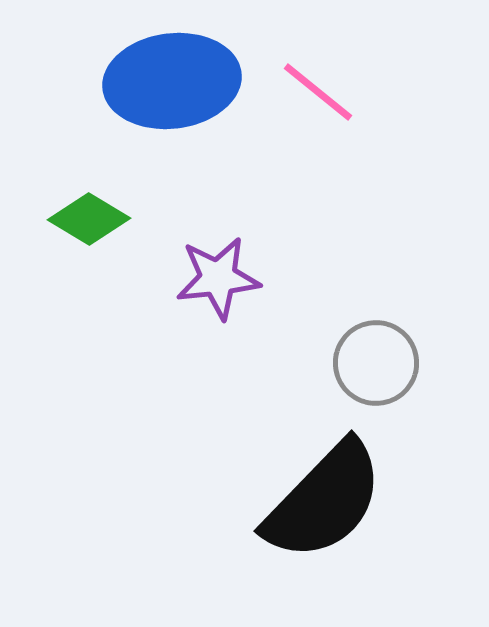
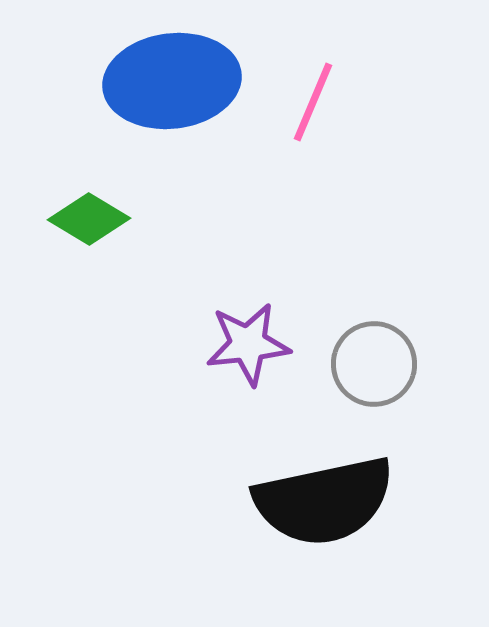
pink line: moved 5 px left, 10 px down; rotated 74 degrees clockwise
purple star: moved 30 px right, 66 px down
gray circle: moved 2 px left, 1 px down
black semicircle: rotated 34 degrees clockwise
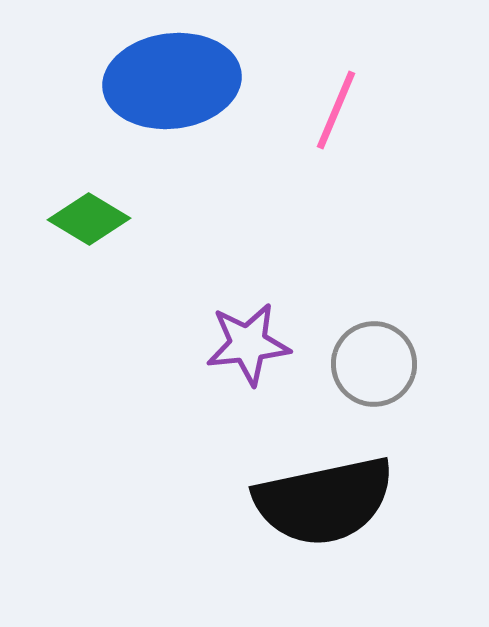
pink line: moved 23 px right, 8 px down
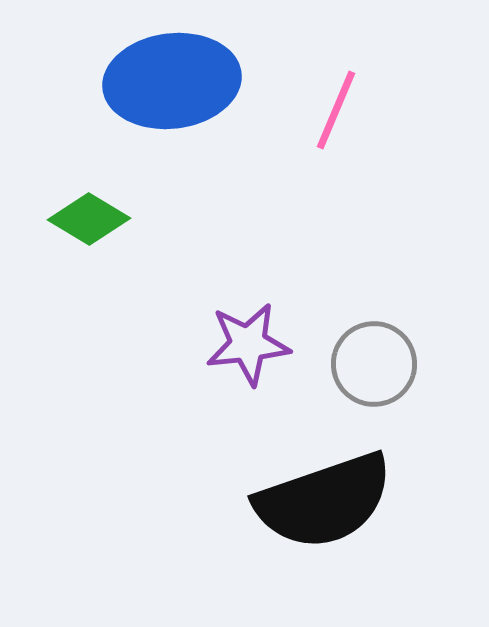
black semicircle: rotated 7 degrees counterclockwise
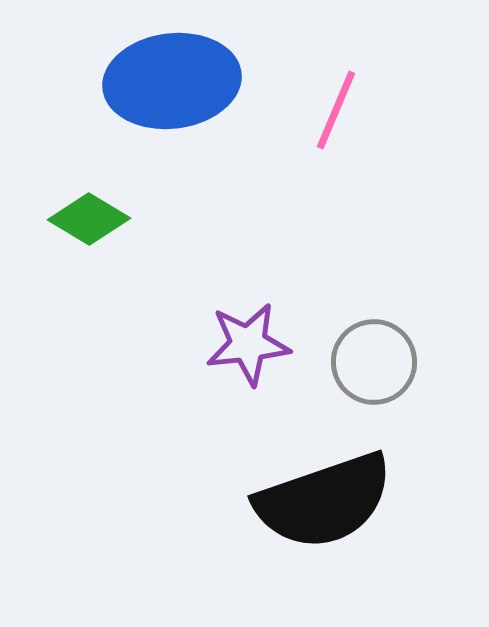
gray circle: moved 2 px up
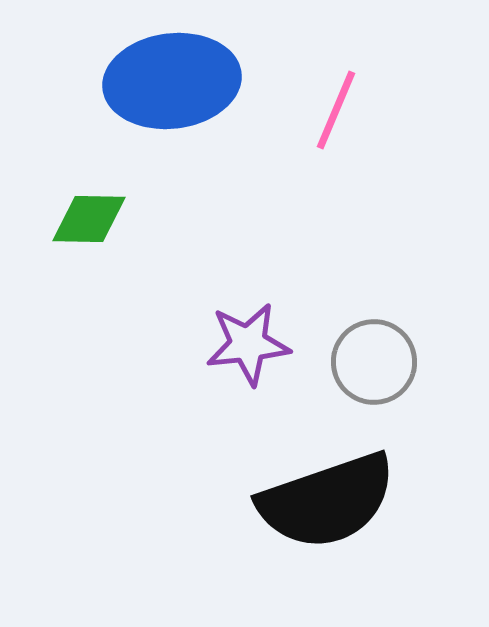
green diamond: rotated 30 degrees counterclockwise
black semicircle: moved 3 px right
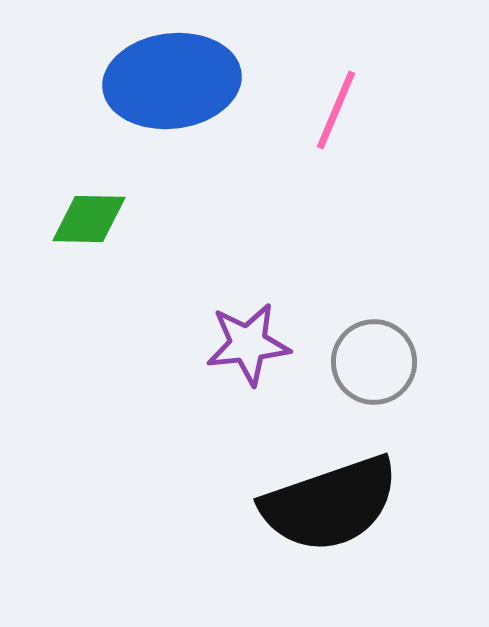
black semicircle: moved 3 px right, 3 px down
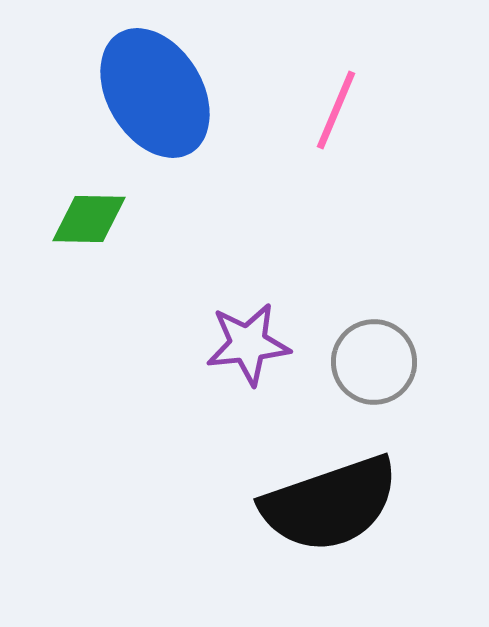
blue ellipse: moved 17 px left, 12 px down; rotated 66 degrees clockwise
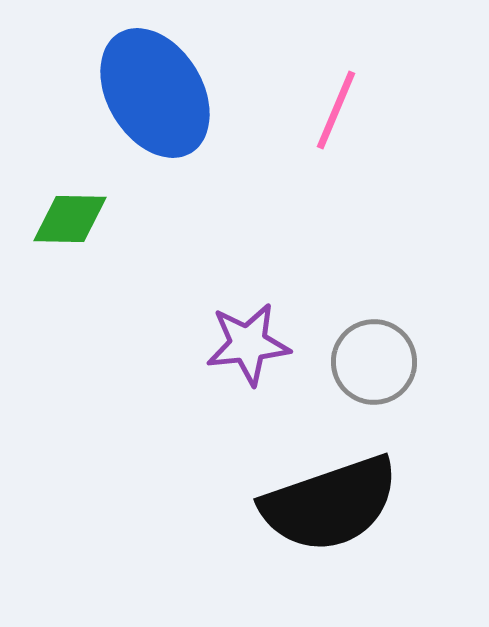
green diamond: moved 19 px left
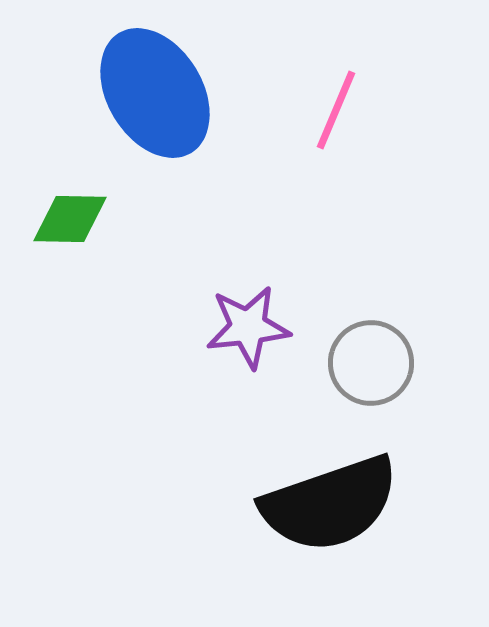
purple star: moved 17 px up
gray circle: moved 3 px left, 1 px down
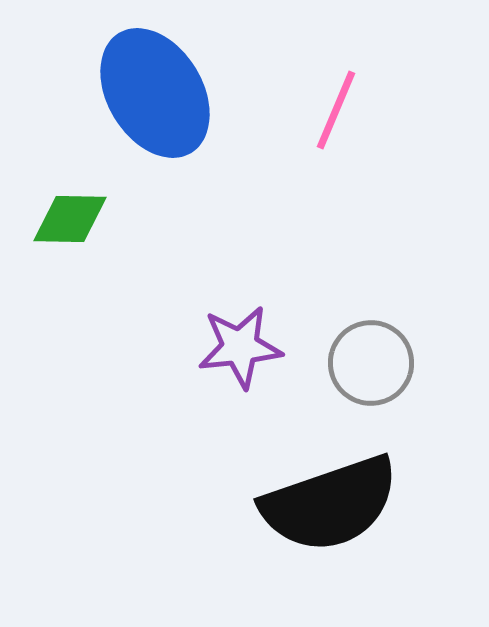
purple star: moved 8 px left, 20 px down
